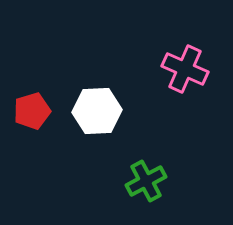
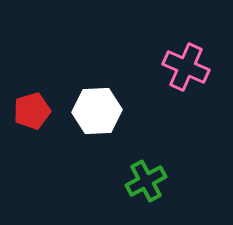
pink cross: moved 1 px right, 2 px up
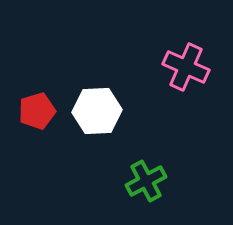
red pentagon: moved 5 px right
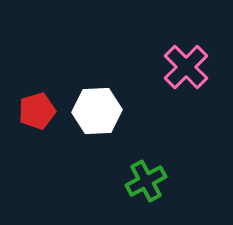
pink cross: rotated 21 degrees clockwise
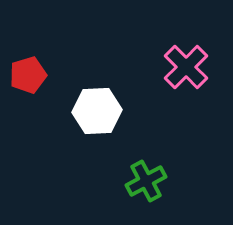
red pentagon: moved 9 px left, 36 px up
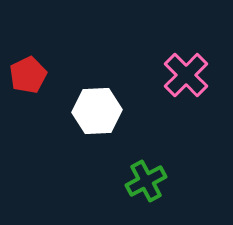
pink cross: moved 8 px down
red pentagon: rotated 9 degrees counterclockwise
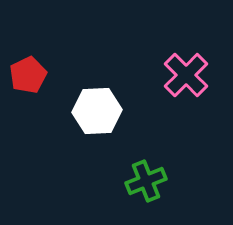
green cross: rotated 6 degrees clockwise
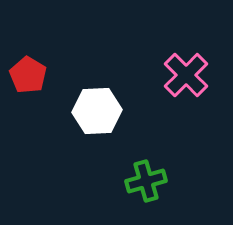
red pentagon: rotated 15 degrees counterclockwise
green cross: rotated 6 degrees clockwise
